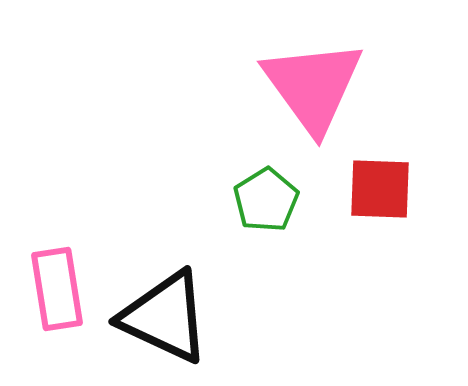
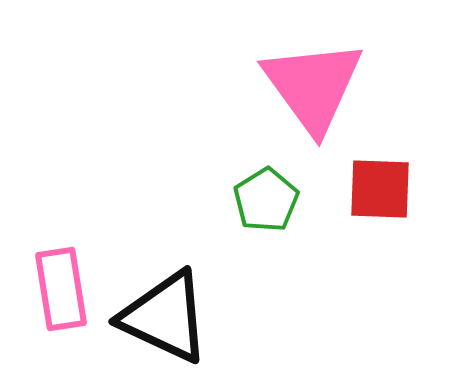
pink rectangle: moved 4 px right
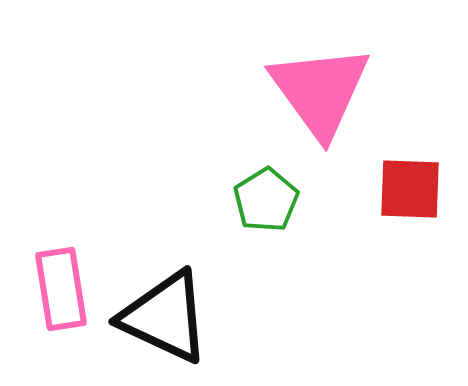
pink triangle: moved 7 px right, 5 px down
red square: moved 30 px right
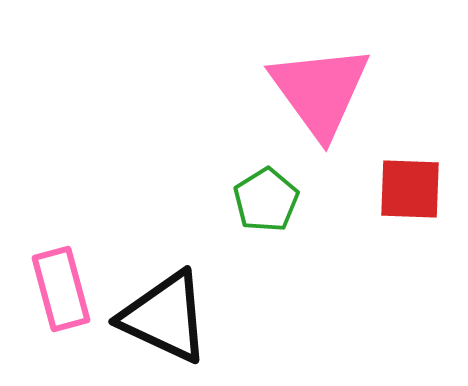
pink rectangle: rotated 6 degrees counterclockwise
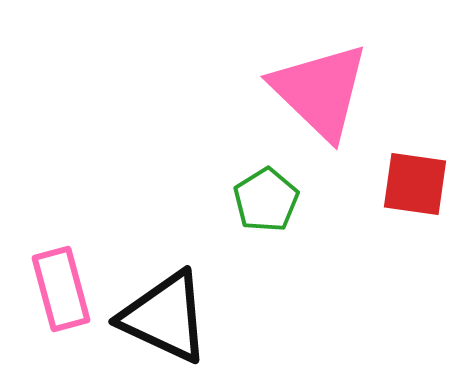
pink triangle: rotated 10 degrees counterclockwise
red square: moved 5 px right, 5 px up; rotated 6 degrees clockwise
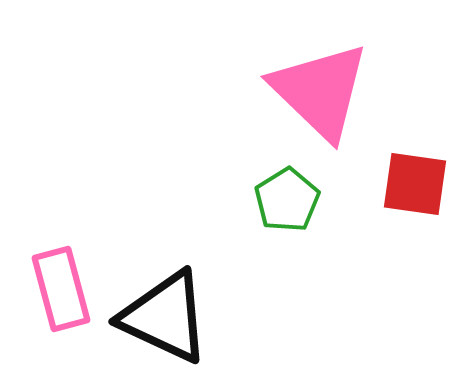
green pentagon: moved 21 px right
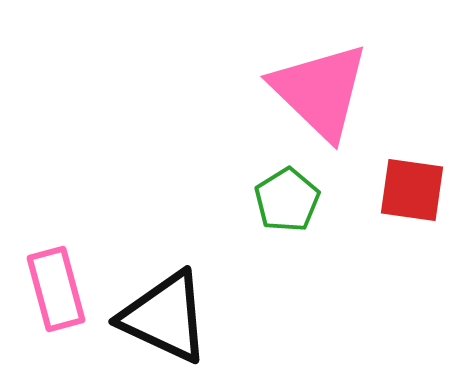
red square: moved 3 px left, 6 px down
pink rectangle: moved 5 px left
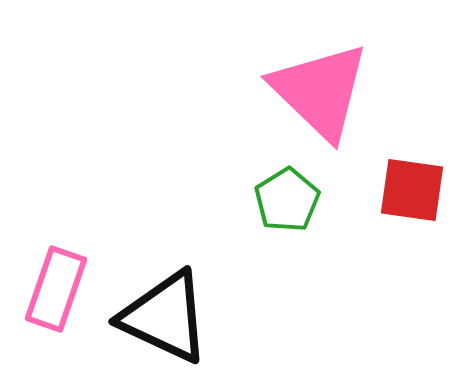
pink rectangle: rotated 34 degrees clockwise
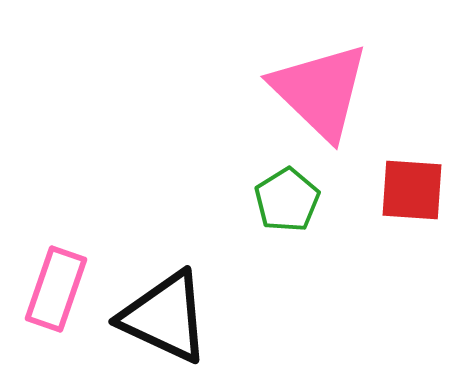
red square: rotated 4 degrees counterclockwise
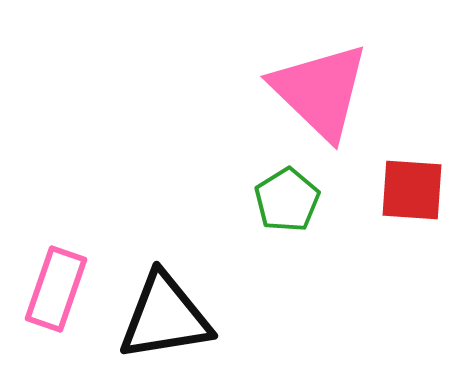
black triangle: rotated 34 degrees counterclockwise
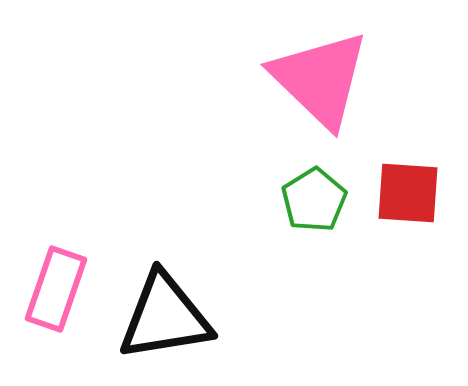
pink triangle: moved 12 px up
red square: moved 4 px left, 3 px down
green pentagon: moved 27 px right
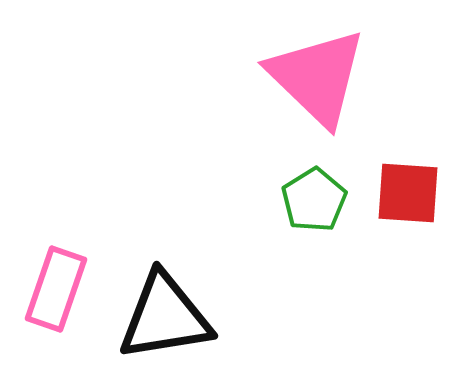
pink triangle: moved 3 px left, 2 px up
